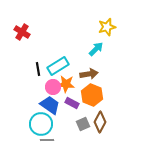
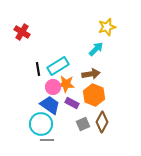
brown arrow: moved 2 px right
orange hexagon: moved 2 px right
brown diamond: moved 2 px right
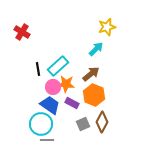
cyan rectangle: rotated 10 degrees counterclockwise
brown arrow: rotated 30 degrees counterclockwise
